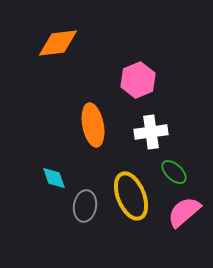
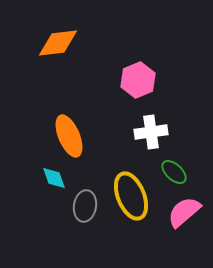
orange ellipse: moved 24 px left, 11 px down; rotated 12 degrees counterclockwise
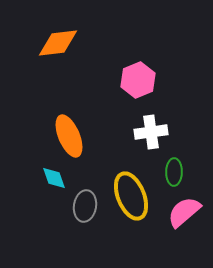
green ellipse: rotated 48 degrees clockwise
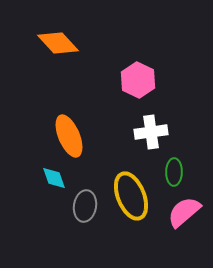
orange diamond: rotated 54 degrees clockwise
pink hexagon: rotated 12 degrees counterclockwise
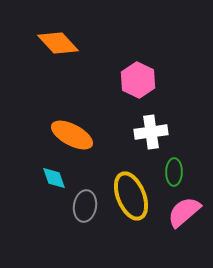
orange ellipse: moved 3 px right, 1 px up; rotated 39 degrees counterclockwise
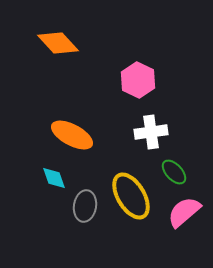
green ellipse: rotated 44 degrees counterclockwise
yellow ellipse: rotated 9 degrees counterclockwise
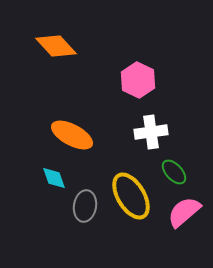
orange diamond: moved 2 px left, 3 px down
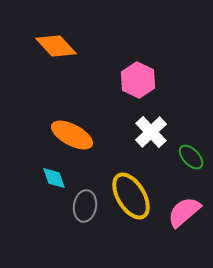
white cross: rotated 36 degrees counterclockwise
green ellipse: moved 17 px right, 15 px up
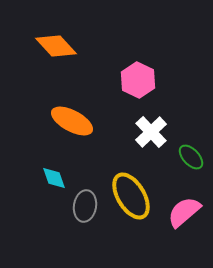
orange ellipse: moved 14 px up
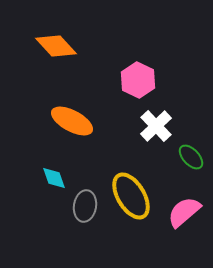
white cross: moved 5 px right, 6 px up
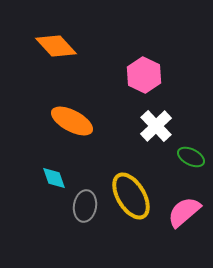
pink hexagon: moved 6 px right, 5 px up
green ellipse: rotated 20 degrees counterclockwise
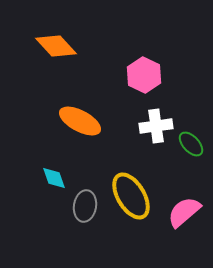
orange ellipse: moved 8 px right
white cross: rotated 36 degrees clockwise
green ellipse: moved 13 px up; rotated 20 degrees clockwise
